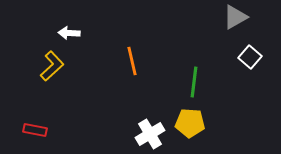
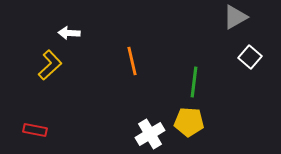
yellow L-shape: moved 2 px left, 1 px up
yellow pentagon: moved 1 px left, 1 px up
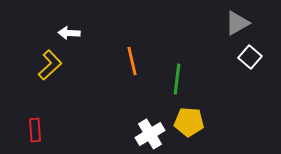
gray triangle: moved 2 px right, 6 px down
green line: moved 17 px left, 3 px up
red rectangle: rotated 75 degrees clockwise
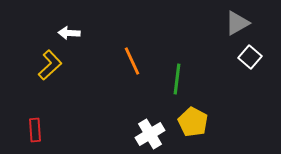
orange line: rotated 12 degrees counterclockwise
yellow pentagon: moved 4 px right; rotated 24 degrees clockwise
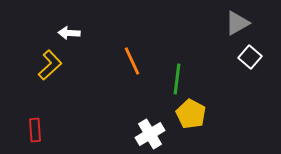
yellow pentagon: moved 2 px left, 8 px up
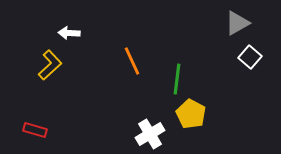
red rectangle: rotated 70 degrees counterclockwise
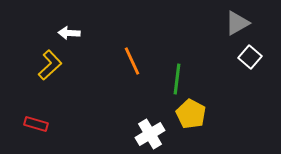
red rectangle: moved 1 px right, 6 px up
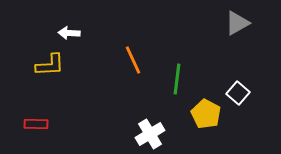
white square: moved 12 px left, 36 px down
orange line: moved 1 px right, 1 px up
yellow L-shape: rotated 40 degrees clockwise
yellow pentagon: moved 15 px right
red rectangle: rotated 15 degrees counterclockwise
